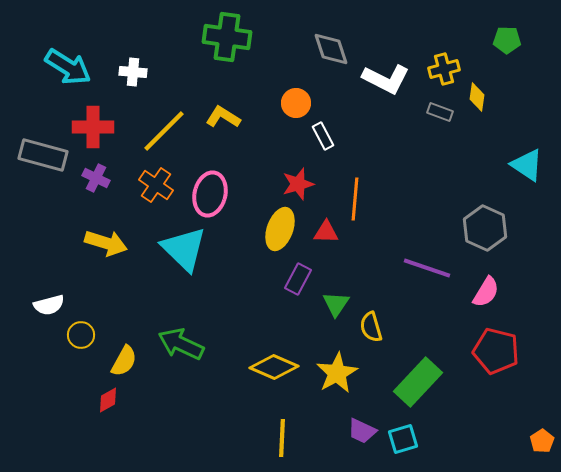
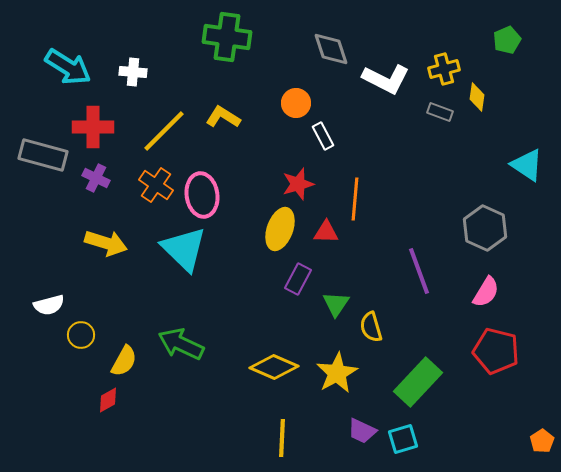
green pentagon at (507, 40): rotated 24 degrees counterclockwise
pink ellipse at (210, 194): moved 8 px left, 1 px down; rotated 21 degrees counterclockwise
purple line at (427, 268): moved 8 px left, 3 px down; rotated 51 degrees clockwise
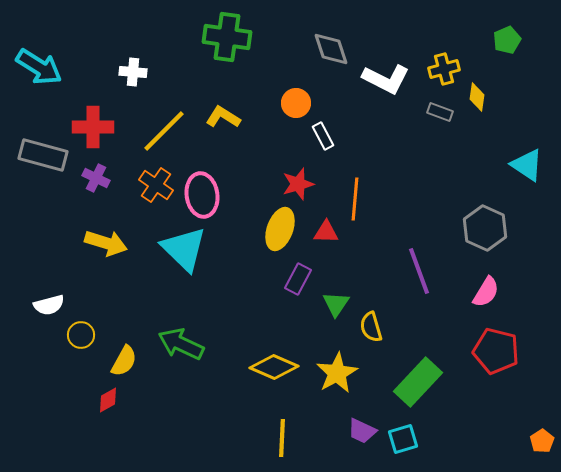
cyan arrow at (68, 67): moved 29 px left
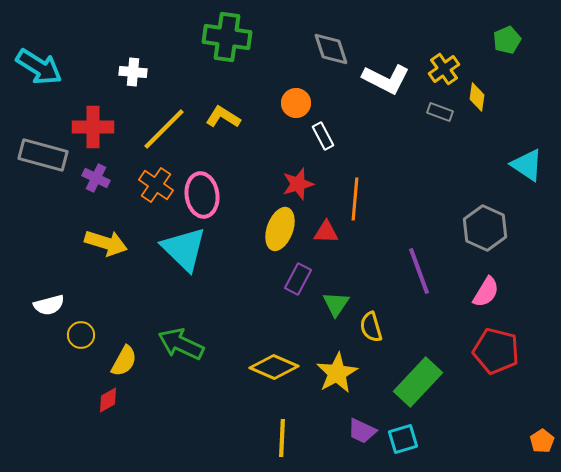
yellow cross at (444, 69): rotated 20 degrees counterclockwise
yellow line at (164, 131): moved 2 px up
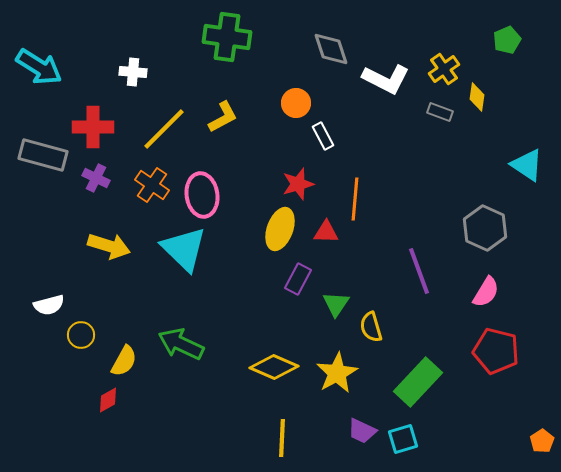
yellow L-shape at (223, 117): rotated 120 degrees clockwise
orange cross at (156, 185): moved 4 px left
yellow arrow at (106, 243): moved 3 px right, 3 px down
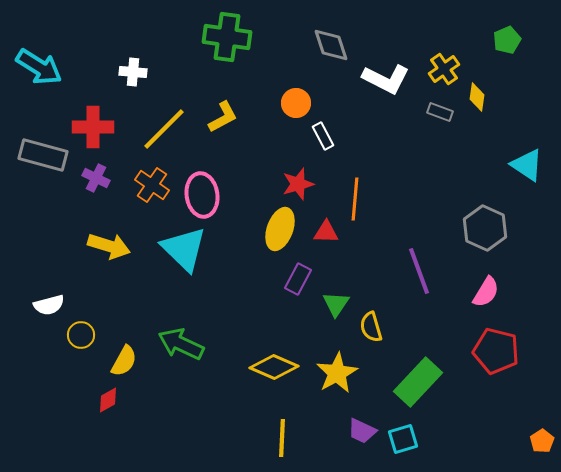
gray diamond at (331, 49): moved 4 px up
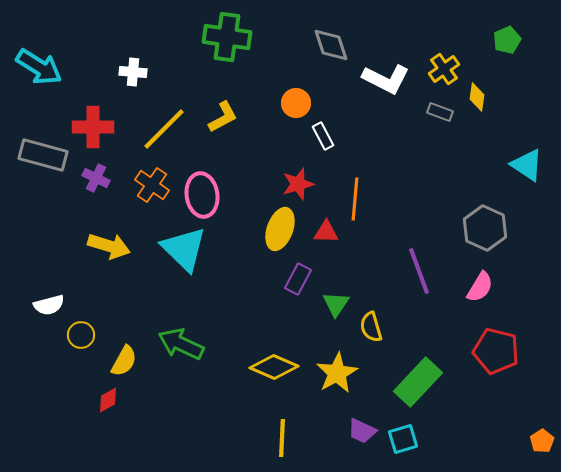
pink semicircle at (486, 292): moved 6 px left, 5 px up
